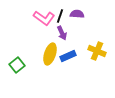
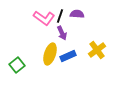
yellow cross: moved 1 px up; rotated 30 degrees clockwise
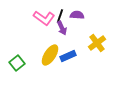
purple semicircle: moved 1 px down
purple arrow: moved 5 px up
yellow cross: moved 7 px up
yellow ellipse: moved 1 px down; rotated 15 degrees clockwise
green square: moved 2 px up
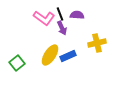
black line: moved 2 px up; rotated 40 degrees counterclockwise
yellow cross: rotated 24 degrees clockwise
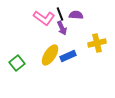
purple semicircle: moved 1 px left
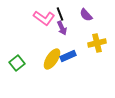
purple semicircle: moved 10 px right; rotated 136 degrees counterclockwise
yellow ellipse: moved 2 px right, 4 px down
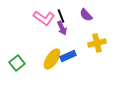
black line: moved 1 px right, 2 px down
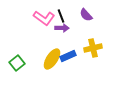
purple arrow: rotated 64 degrees counterclockwise
yellow cross: moved 4 px left, 5 px down
